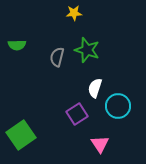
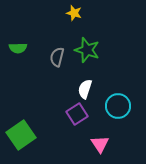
yellow star: rotated 21 degrees clockwise
green semicircle: moved 1 px right, 3 px down
white semicircle: moved 10 px left, 1 px down
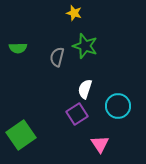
green star: moved 2 px left, 4 px up
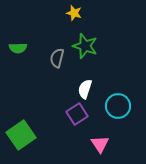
gray semicircle: moved 1 px down
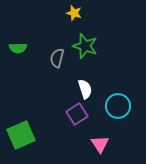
white semicircle: rotated 144 degrees clockwise
green square: rotated 12 degrees clockwise
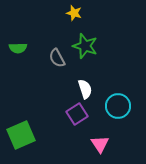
gray semicircle: rotated 42 degrees counterclockwise
